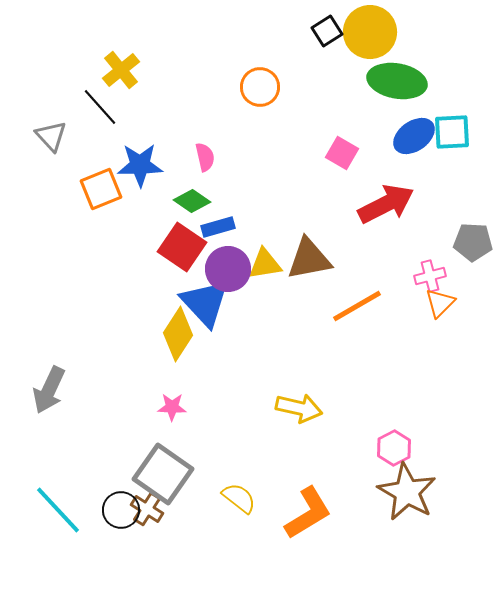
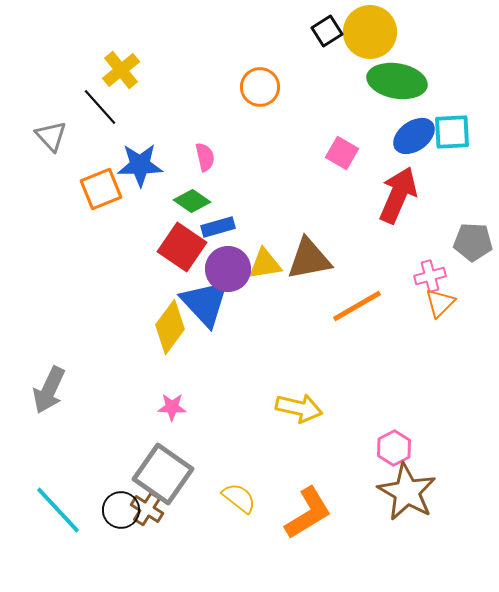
red arrow: moved 12 px right, 9 px up; rotated 40 degrees counterclockwise
yellow diamond: moved 8 px left, 7 px up; rotated 4 degrees clockwise
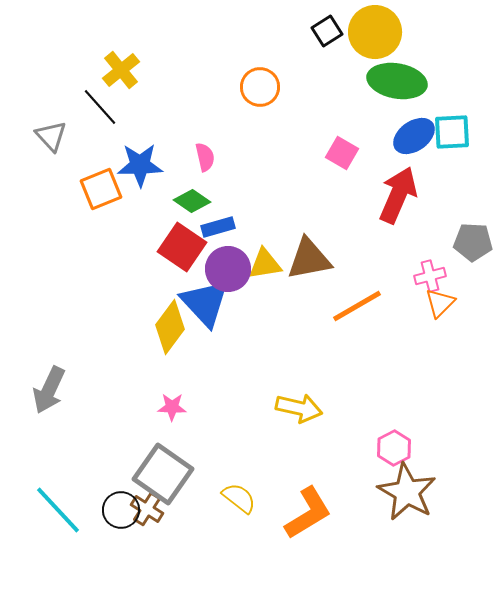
yellow circle: moved 5 px right
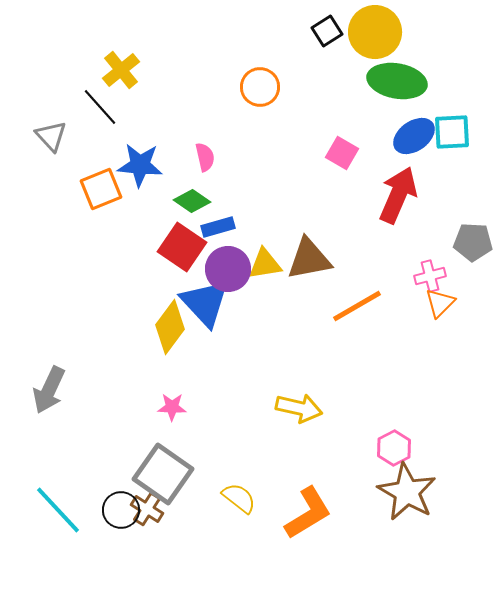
blue star: rotated 6 degrees clockwise
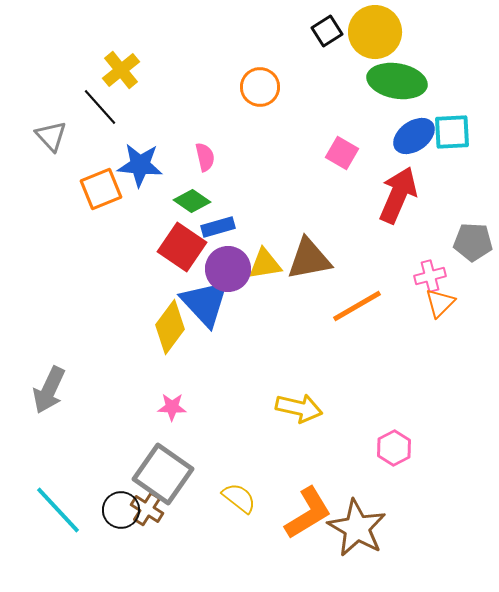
brown star: moved 50 px left, 36 px down
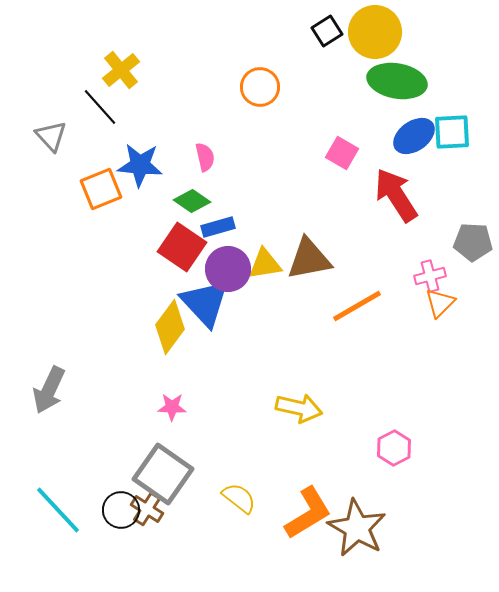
red arrow: moved 2 px left; rotated 56 degrees counterclockwise
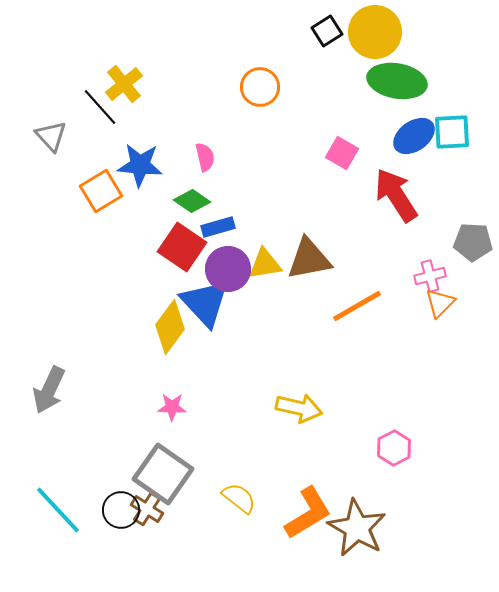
yellow cross: moved 3 px right, 14 px down
orange square: moved 2 px down; rotated 9 degrees counterclockwise
